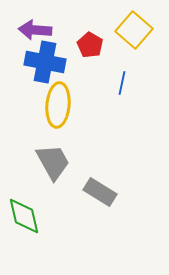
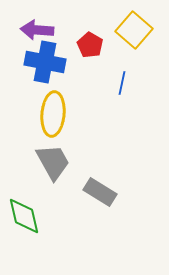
purple arrow: moved 2 px right
yellow ellipse: moved 5 px left, 9 px down
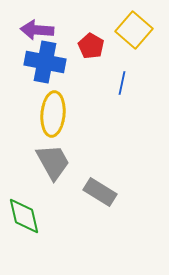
red pentagon: moved 1 px right, 1 px down
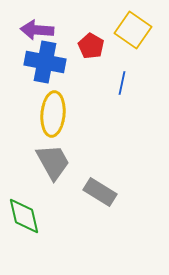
yellow square: moved 1 px left; rotated 6 degrees counterclockwise
